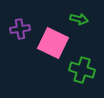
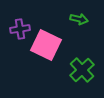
pink square: moved 7 px left, 2 px down
green cross: rotated 30 degrees clockwise
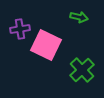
green arrow: moved 2 px up
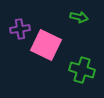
green cross: rotated 30 degrees counterclockwise
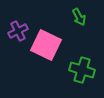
green arrow: rotated 48 degrees clockwise
purple cross: moved 2 px left, 2 px down; rotated 18 degrees counterclockwise
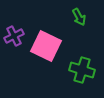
purple cross: moved 4 px left, 5 px down
pink square: moved 1 px down
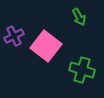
pink square: rotated 12 degrees clockwise
